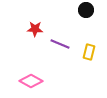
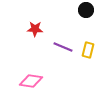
purple line: moved 3 px right, 3 px down
yellow rectangle: moved 1 px left, 2 px up
pink diamond: rotated 20 degrees counterclockwise
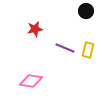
black circle: moved 1 px down
red star: rotated 14 degrees counterclockwise
purple line: moved 2 px right, 1 px down
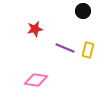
black circle: moved 3 px left
pink diamond: moved 5 px right, 1 px up
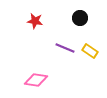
black circle: moved 3 px left, 7 px down
red star: moved 8 px up; rotated 21 degrees clockwise
yellow rectangle: moved 2 px right, 1 px down; rotated 70 degrees counterclockwise
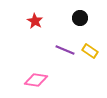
red star: rotated 21 degrees clockwise
purple line: moved 2 px down
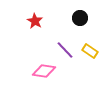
purple line: rotated 24 degrees clockwise
pink diamond: moved 8 px right, 9 px up
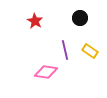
purple line: rotated 30 degrees clockwise
pink diamond: moved 2 px right, 1 px down
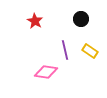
black circle: moved 1 px right, 1 px down
